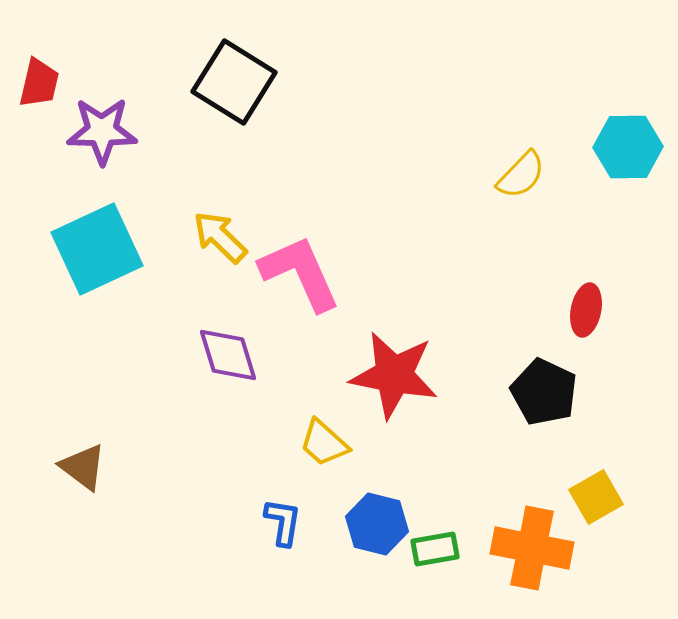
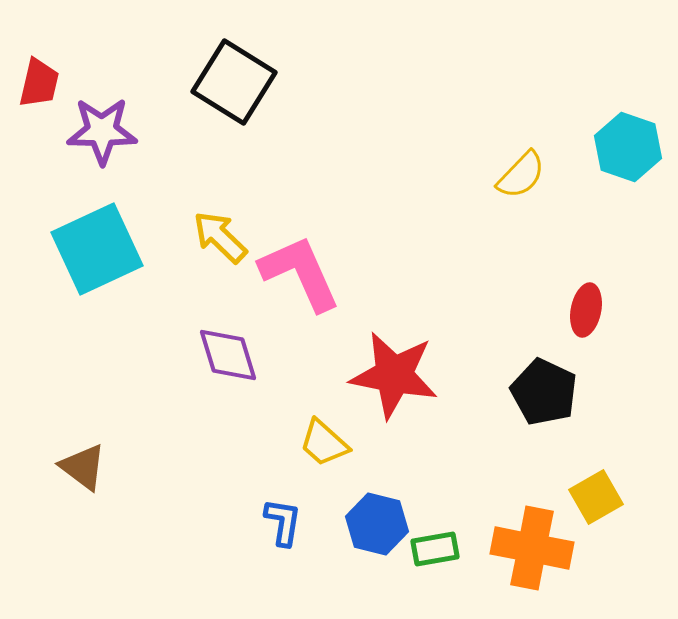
cyan hexagon: rotated 20 degrees clockwise
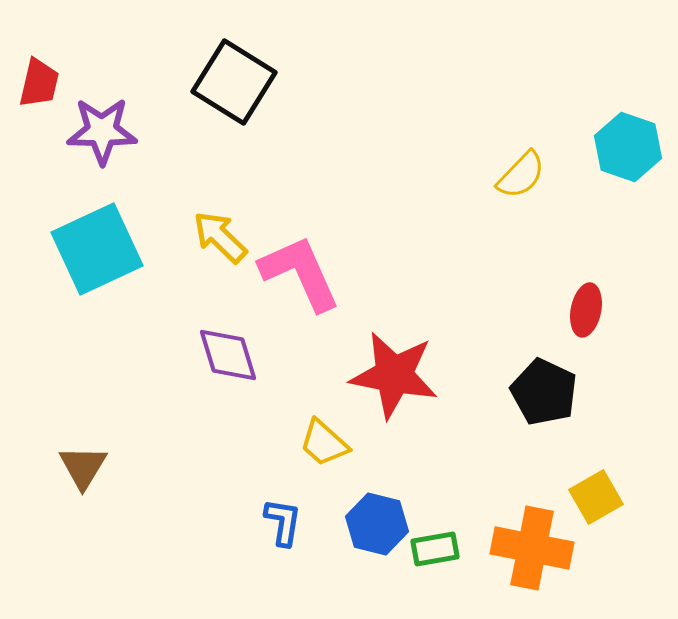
brown triangle: rotated 24 degrees clockwise
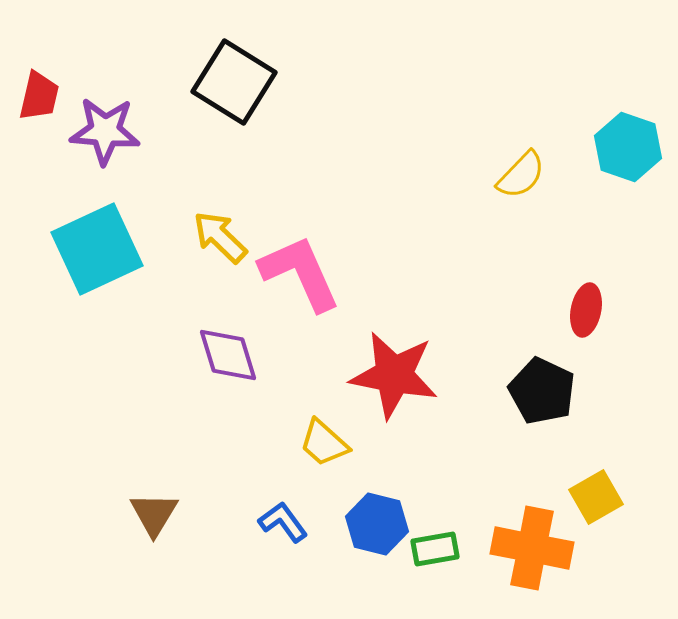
red trapezoid: moved 13 px down
purple star: moved 3 px right; rotated 4 degrees clockwise
black pentagon: moved 2 px left, 1 px up
brown triangle: moved 71 px right, 47 px down
blue L-shape: rotated 45 degrees counterclockwise
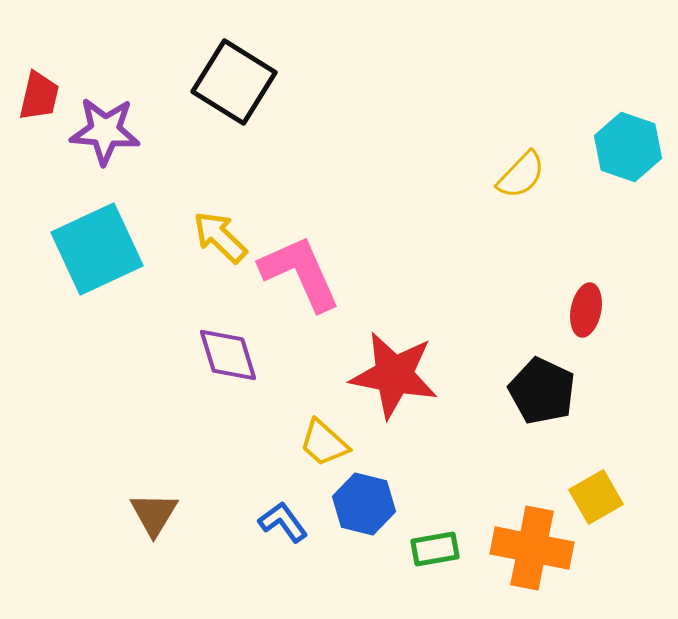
blue hexagon: moved 13 px left, 20 px up
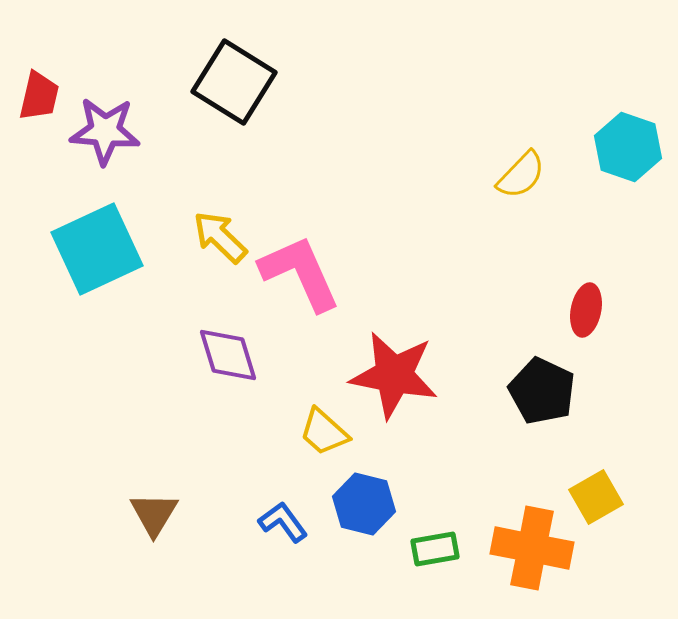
yellow trapezoid: moved 11 px up
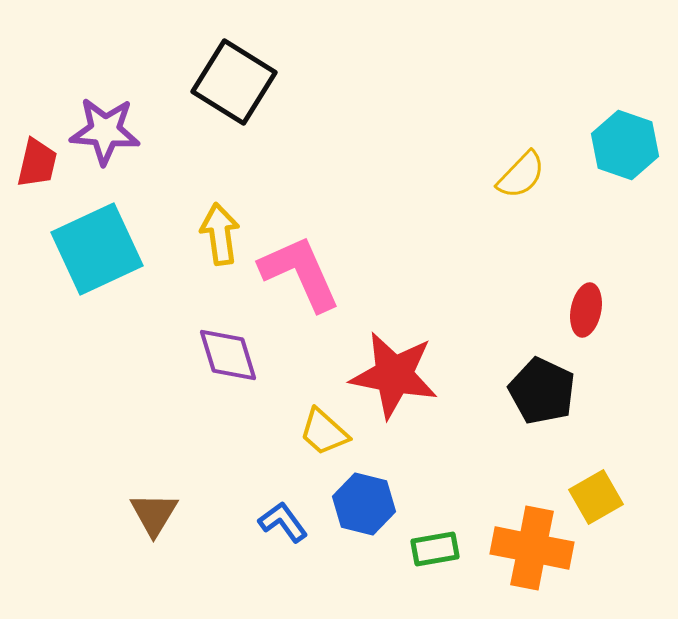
red trapezoid: moved 2 px left, 67 px down
cyan hexagon: moved 3 px left, 2 px up
yellow arrow: moved 3 px up; rotated 38 degrees clockwise
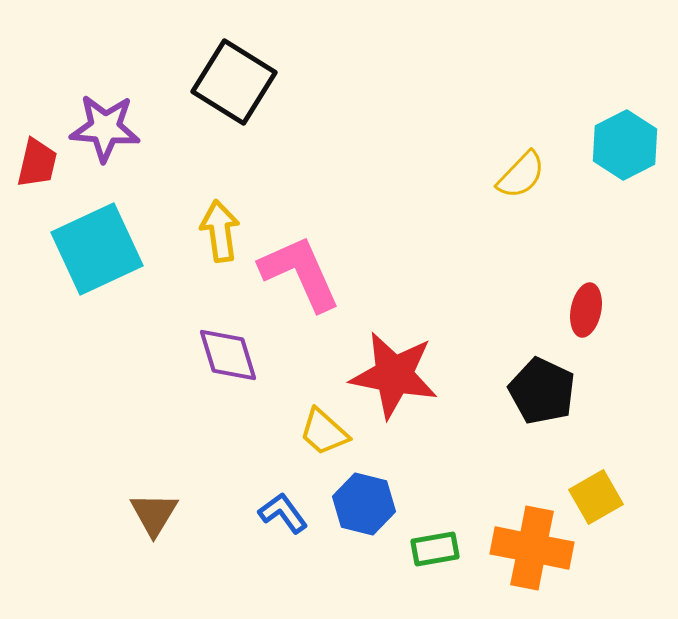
purple star: moved 3 px up
cyan hexagon: rotated 14 degrees clockwise
yellow arrow: moved 3 px up
blue L-shape: moved 9 px up
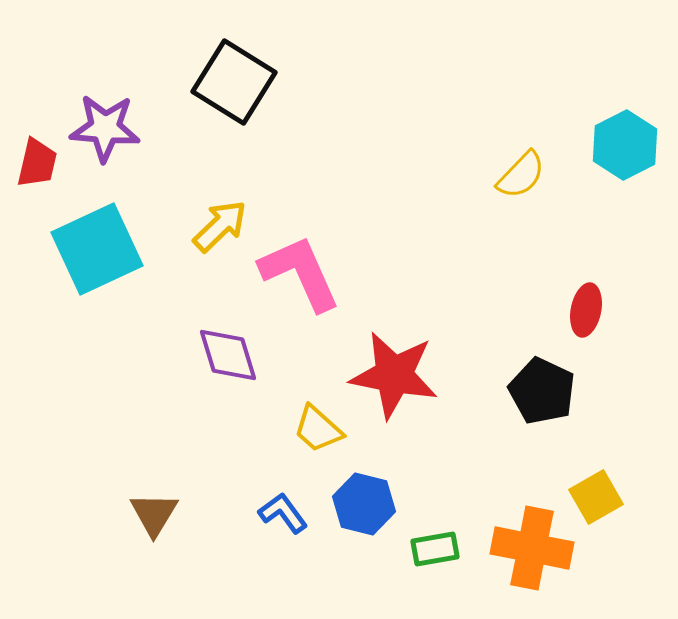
yellow arrow: moved 5 px up; rotated 54 degrees clockwise
yellow trapezoid: moved 6 px left, 3 px up
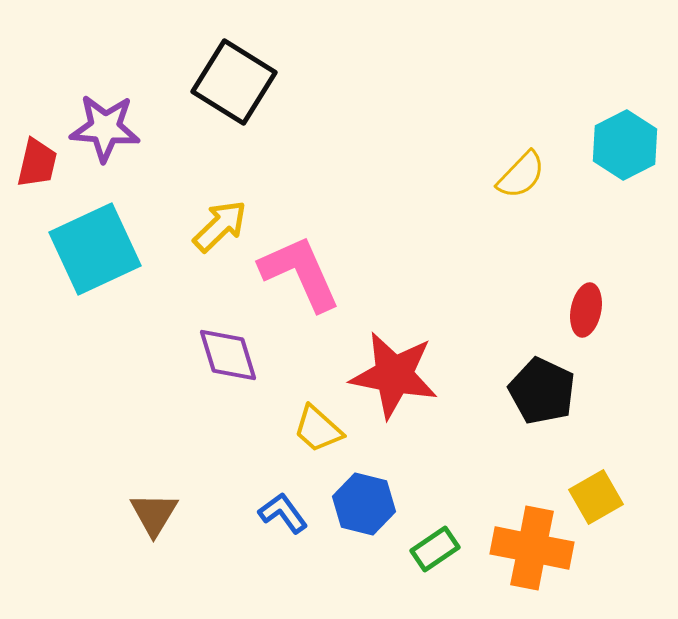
cyan square: moved 2 px left
green rectangle: rotated 24 degrees counterclockwise
